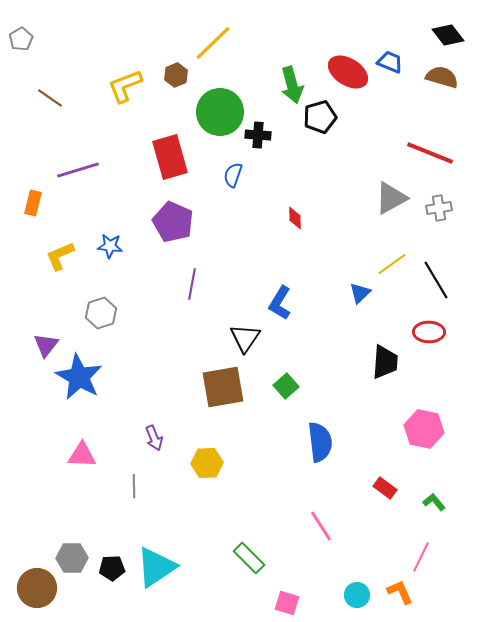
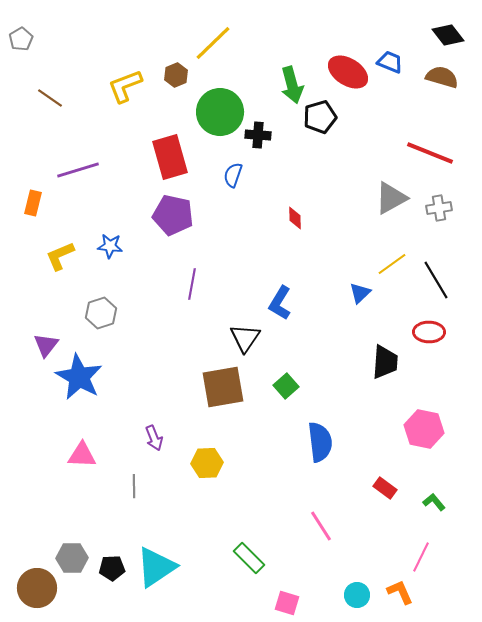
purple pentagon at (173, 222): moved 7 px up; rotated 12 degrees counterclockwise
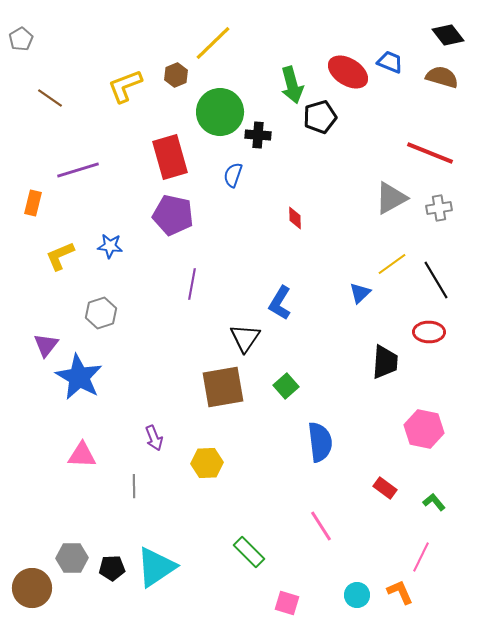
green rectangle at (249, 558): moved 6 px up
brown circle at (37, 588): moved 5 px left
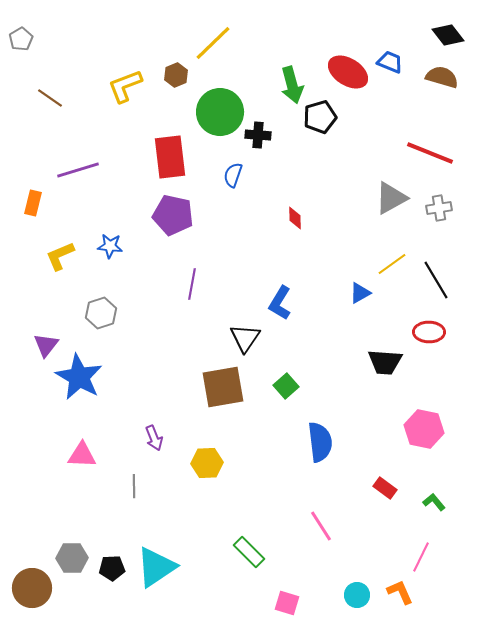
red rectangle at (170, 157): rotated 9 degrees clockwise
blue triangle at (360, 293): rotated 15 degrees clockwise
black trapezoid at (385, 362): rotated 90 degrees clockwise
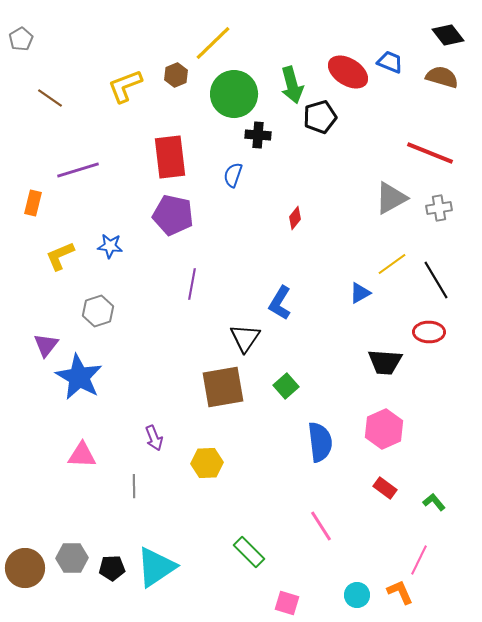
green circle at (220, 112): moved 14 px right, 18 px up
red diamond at (295, 218): rotated 40 degrees clockwise
gray hexagon at (101, 313): moved 3 px left, 2 px up
pink hexagon at (424, 429): moved 40 px left; rotated 24 degrees clockwise
pink line at (421, 557): moved 2 px left, 3 px down
brown circle at (32, 588): moved 7 px left, 20 px up
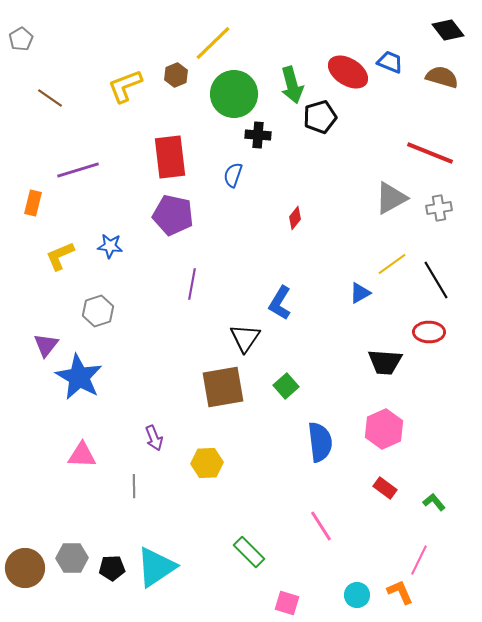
black diamond at (448, 35): moved 5 px up
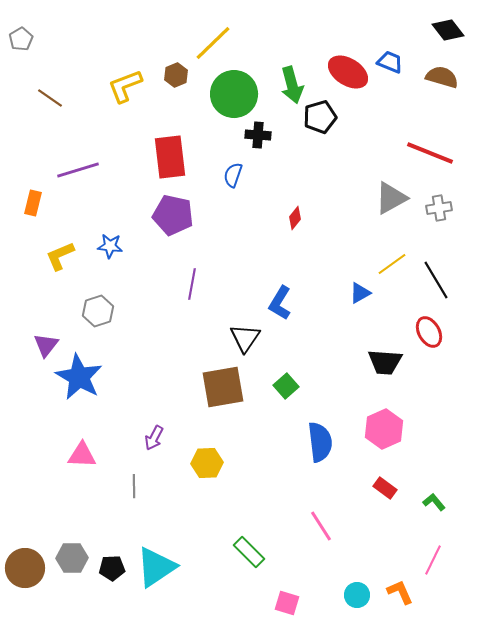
red ellipse at (429, 332): rotated 60 degrees clockwise
purple arrow at (154, 438): rotated 50 degrees clockwise
pink line at (419, 560): moved 14 px right
